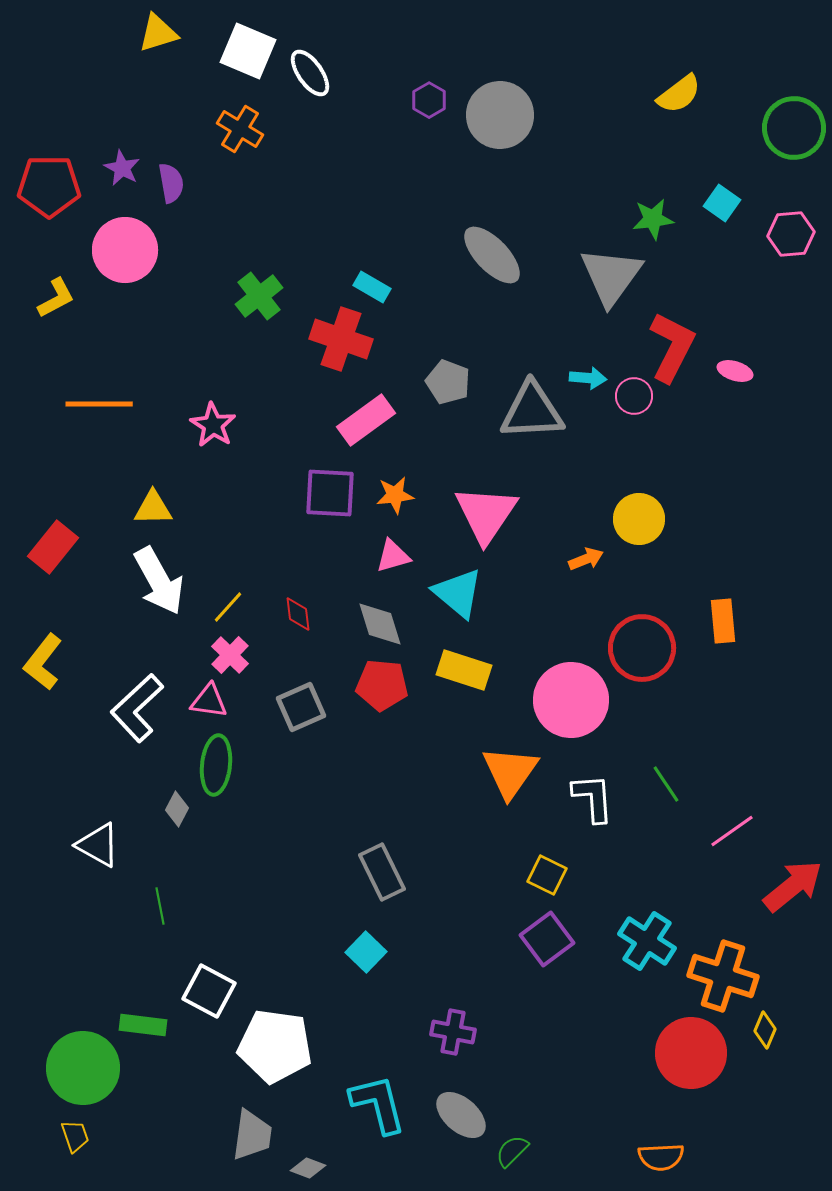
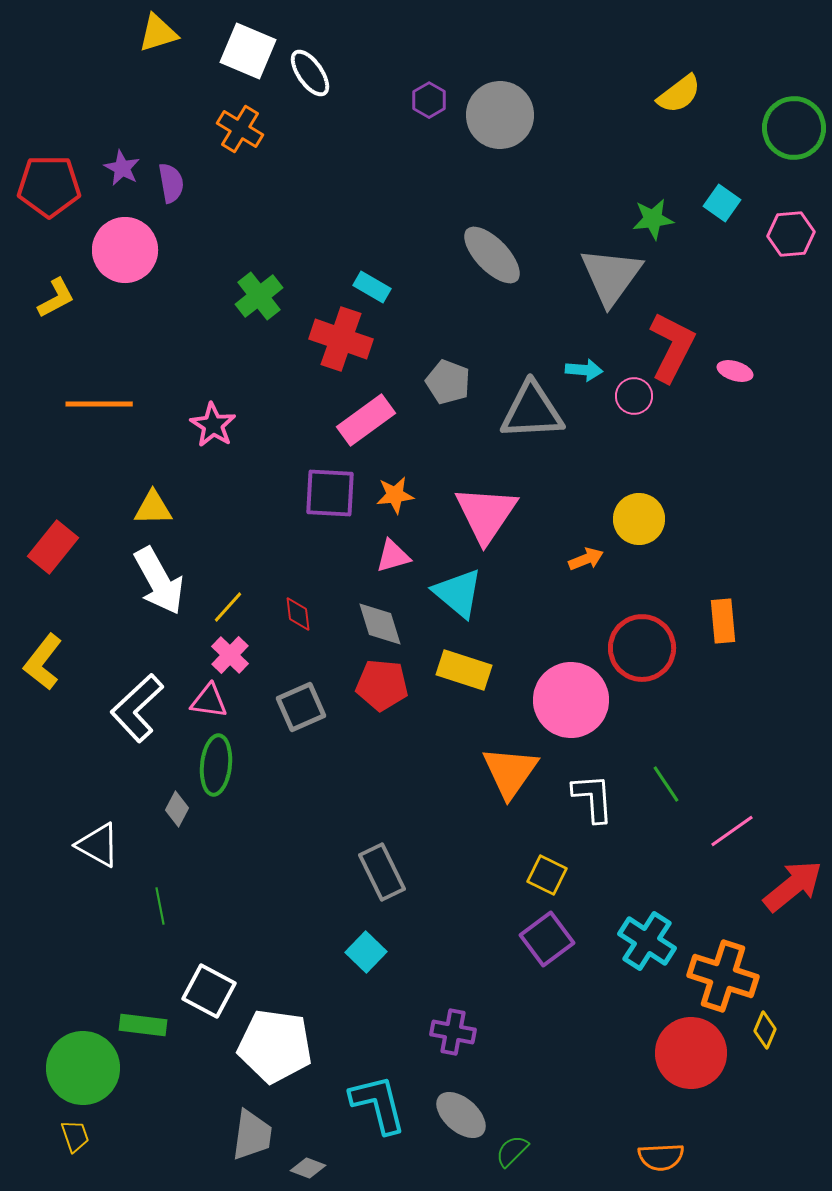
cyan arrow at (588, 378): moved 4 px left, 8 px up
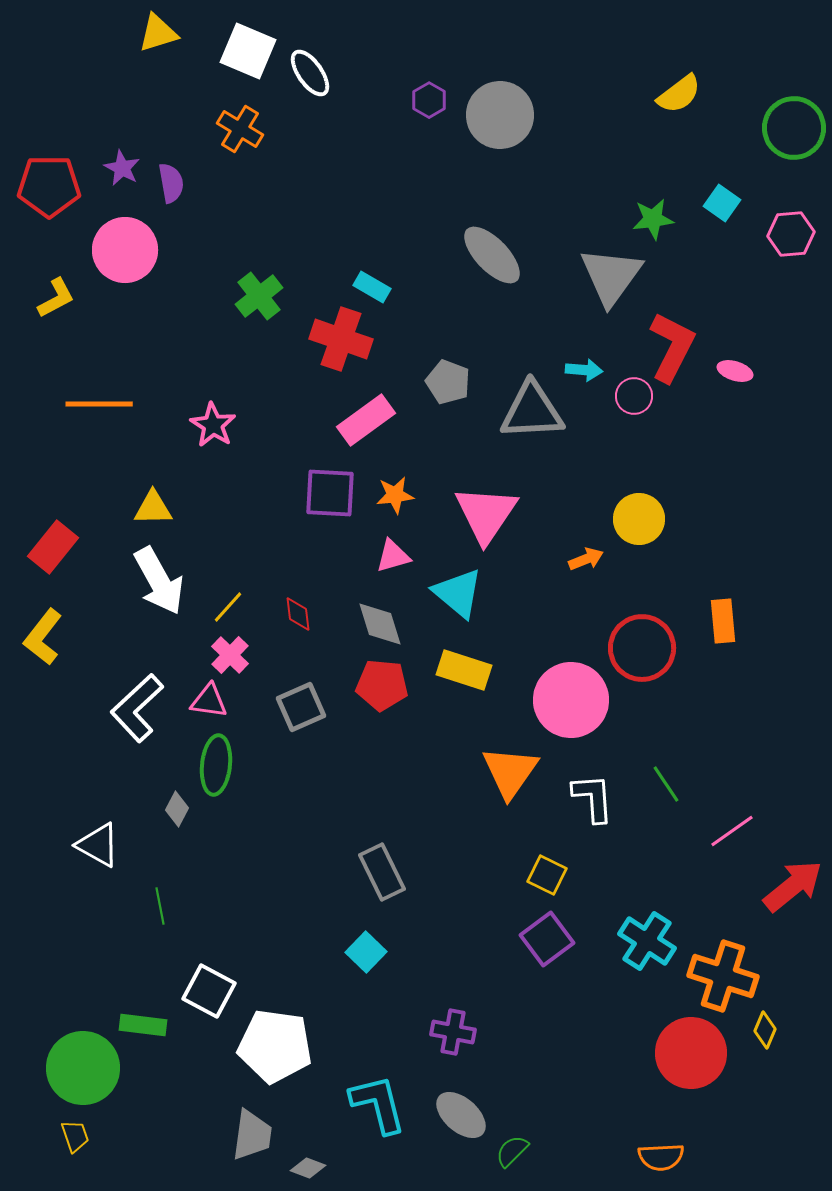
yellow L-shape at (43, 662): moved 25 px up
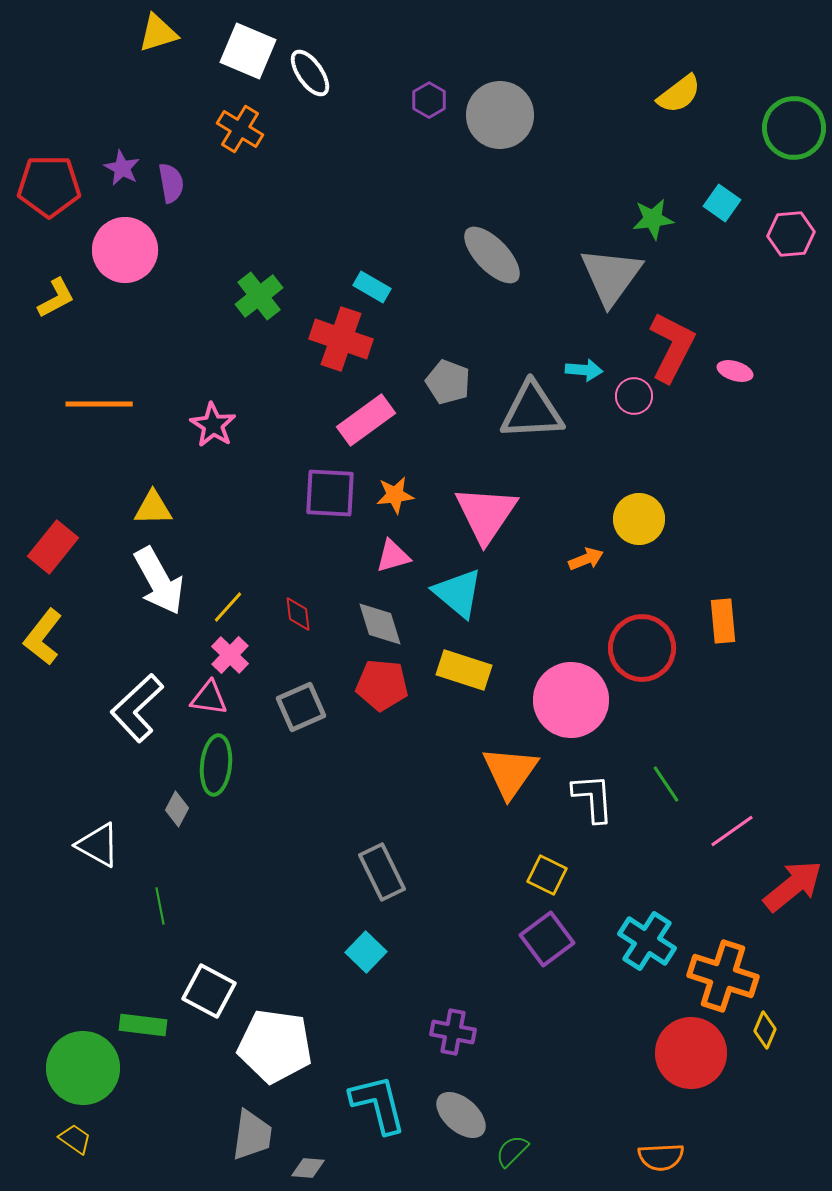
pink triangle at (209, 701): moved 3 px up
yellow trapezoid at (75, 1136): moved 3 px down; rotated 36 degrees counterclockwise
gray diamond at (308, 1168): rotated 16 degrees counterclockwise
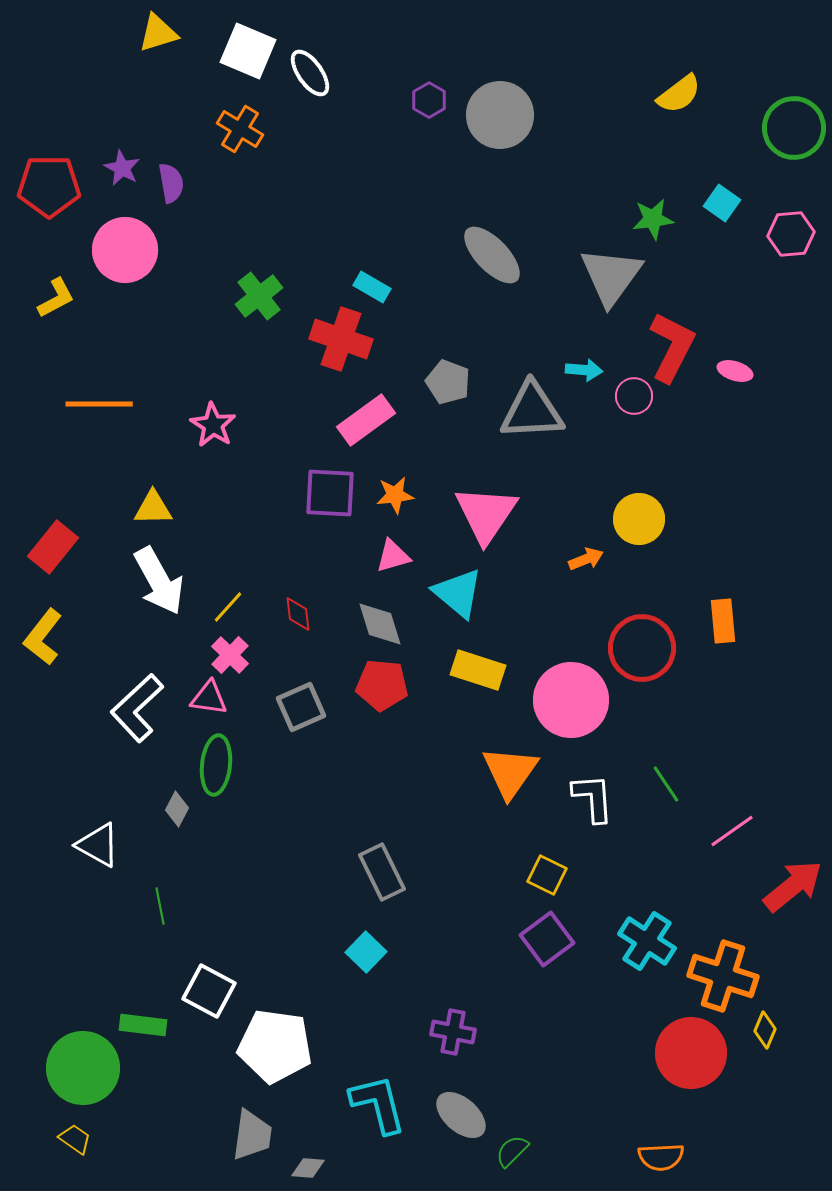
yellow rectangle at (464, 670): moved 14 px right
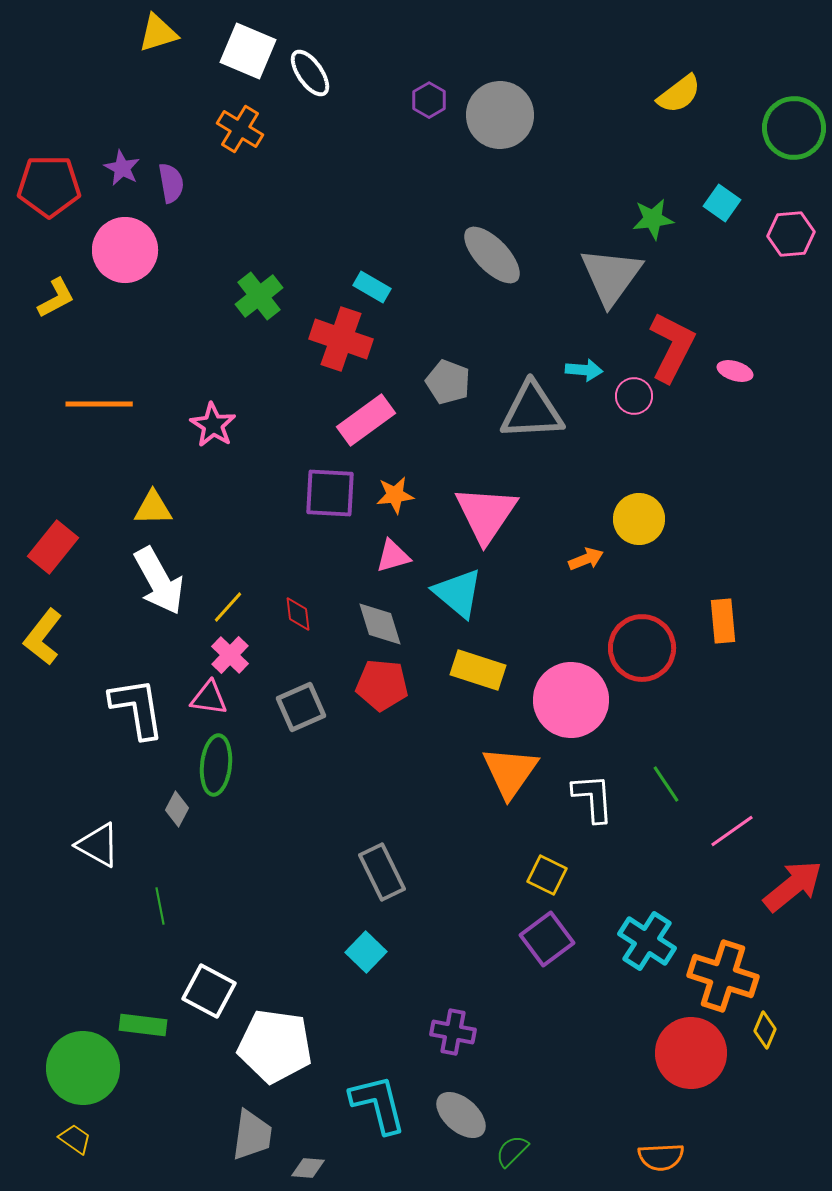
white L-shape at (137, 708): rotated 124 degrees clockwise
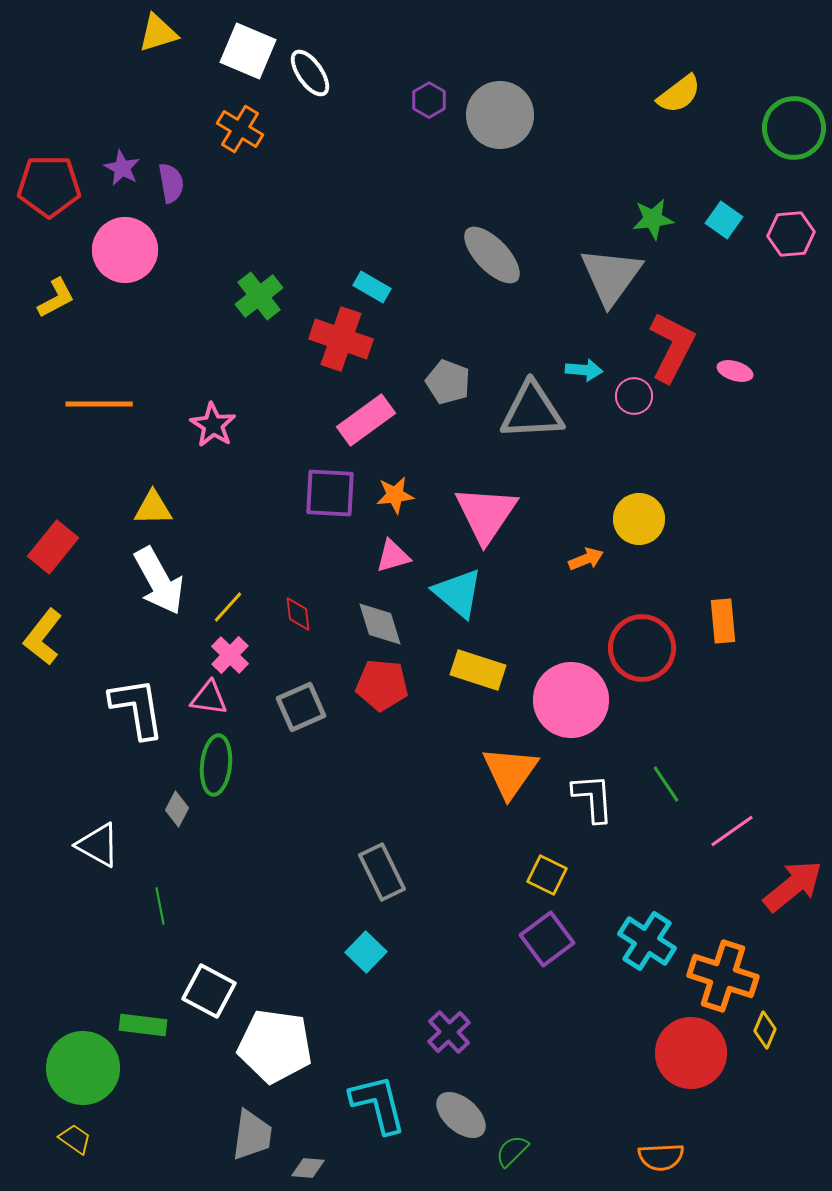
cyan square at (722, 203): moved 2 px right, 17 px down
purple cross at (453, 1032): moved 4 px left; rotated 36 degrees clockwise
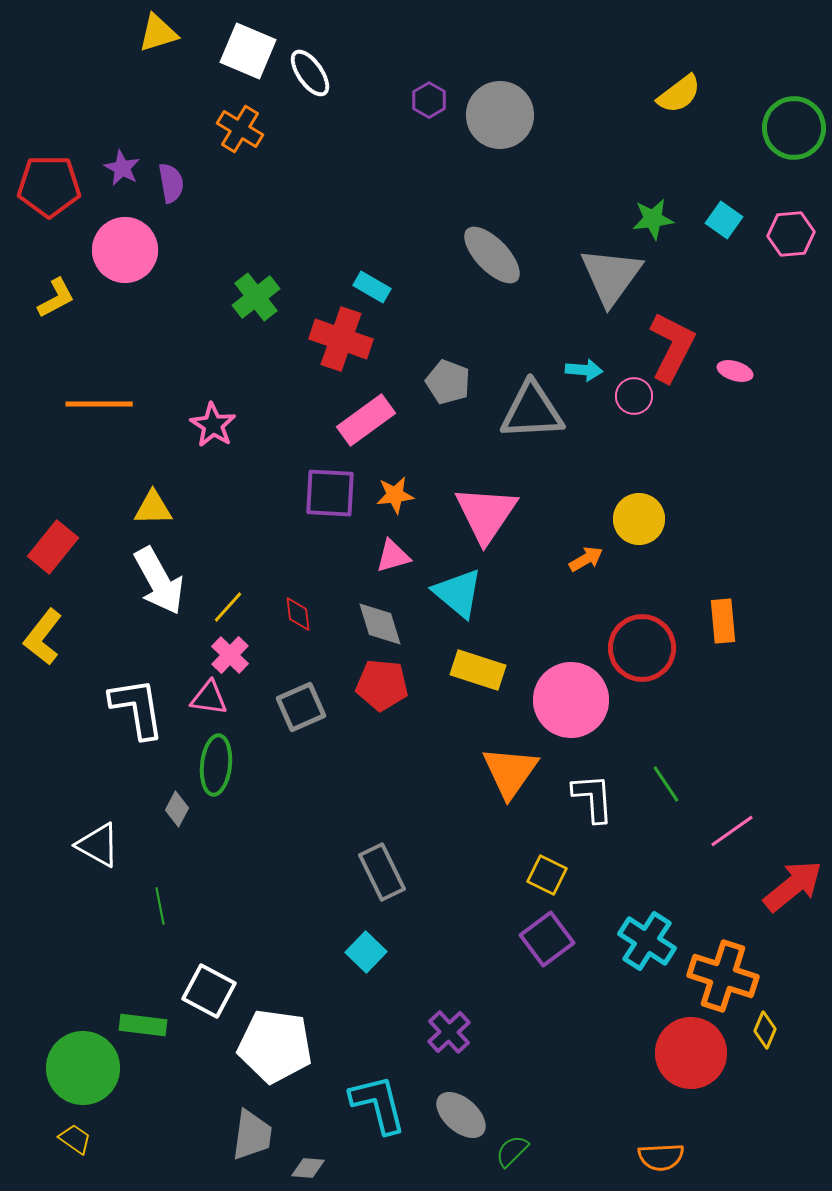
green cross at (259, 296): moved 3 px left, 1 px down
orange arrow at (586, 559): rotated 8 degrees counterclockwise
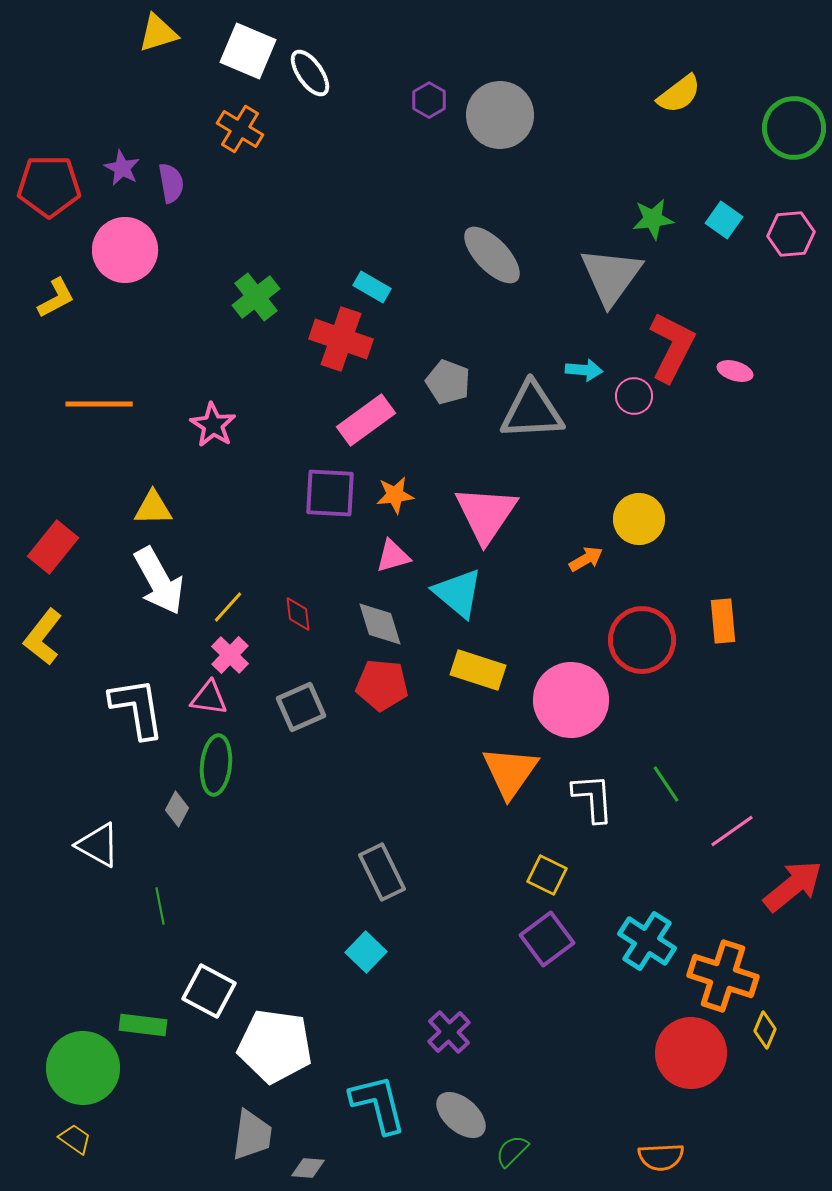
red circle at (642, 648): moved 8 px up
